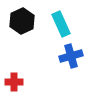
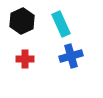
red cross: moved 11 px right, 23 px up
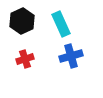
red cross: rotated 18 degrees counterclockwise
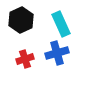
black hexagon: moved 1 px left, 1 px up
blue cross: moved 14 px left, 3 px up
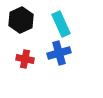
blue cross: moved 2 px right
red cross: rotated 30 degrees clockwise
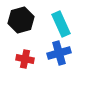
black hexagon: rotated 10 degrees clockwise
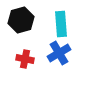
cyan rectangle: rotated 20 degrees clockwise
blue cross: rotated 15 degrees counterclockwise
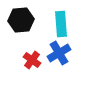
black hexagon: rotated 10 degrees clockwise
red cross: moved 7 px right, 1 px down; rotated 24 degrees clockwise
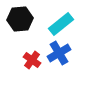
black hexagon: moved 1 px left, 1 px up
cyan rectangle: rotated 55 degrees clockwise
